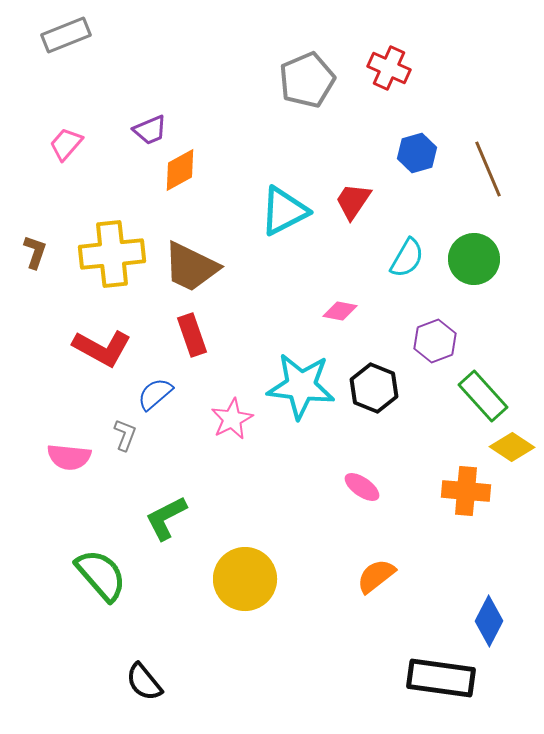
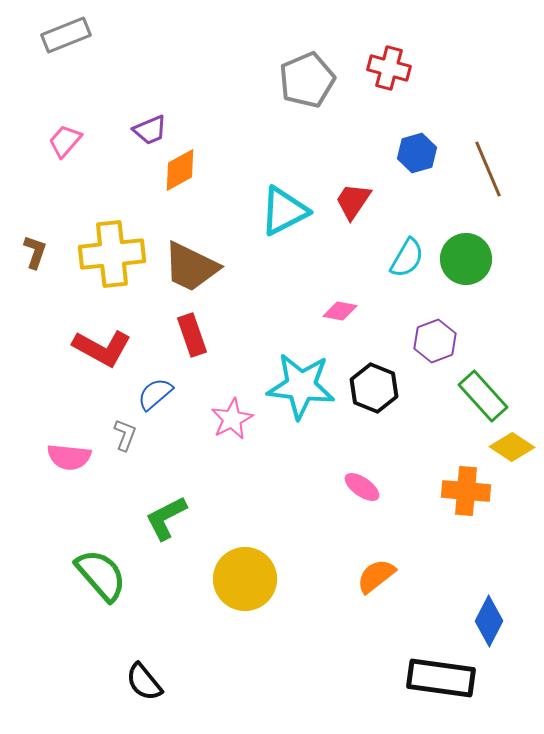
red cross: rotated 9 degrees counterclockwise
pink trapezoid: moved 1 px left, 3 px up
green circle: moved 8 px left
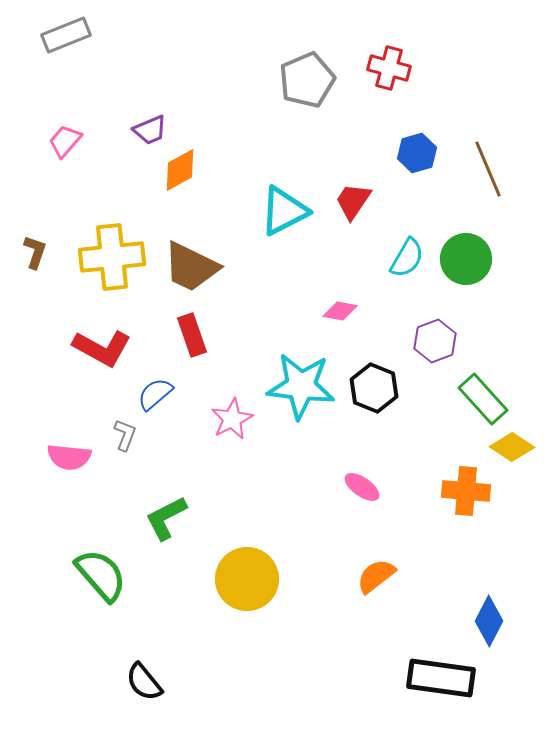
yellow cross: moved 3 px down
green rectangle: moved 3 px down
yellow circle: moved 2 px right
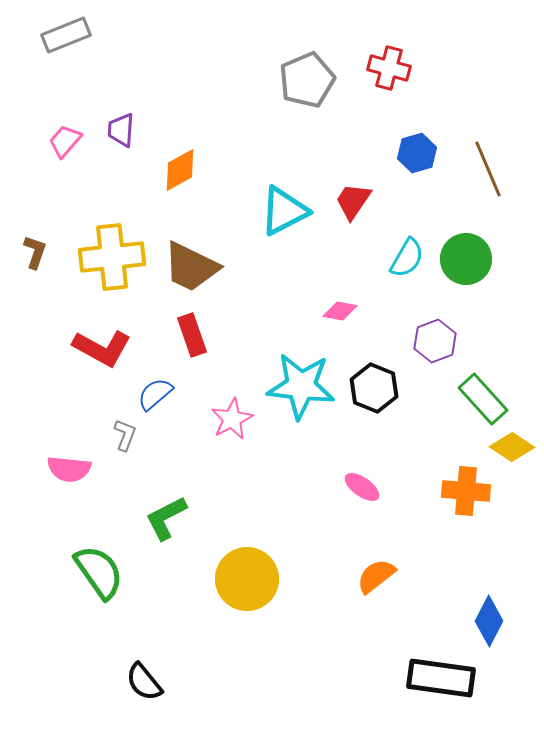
purple trapezoid: moved 29 px left; rotated 117 degrees clockwise
pink semicircle: moved 12 px down
green semicircle: moved 2 px left, 3 px up; rotated 6 degrees clockwise
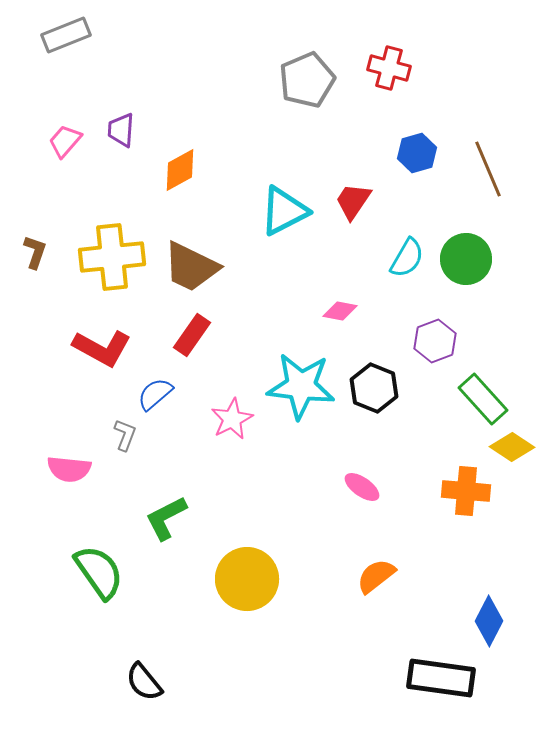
red rectangle: rotated 54 degrees clockwise
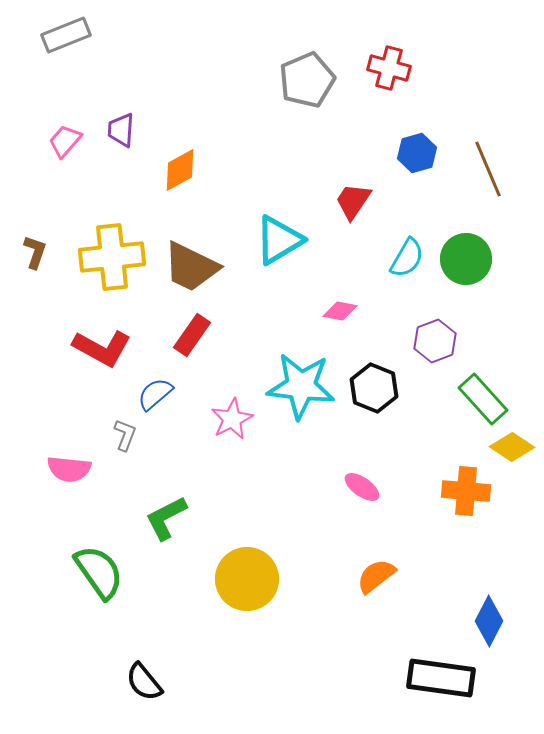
cyan triangle: moved 5 px left, 29 px down; rotated 4 degrees counterclockwise
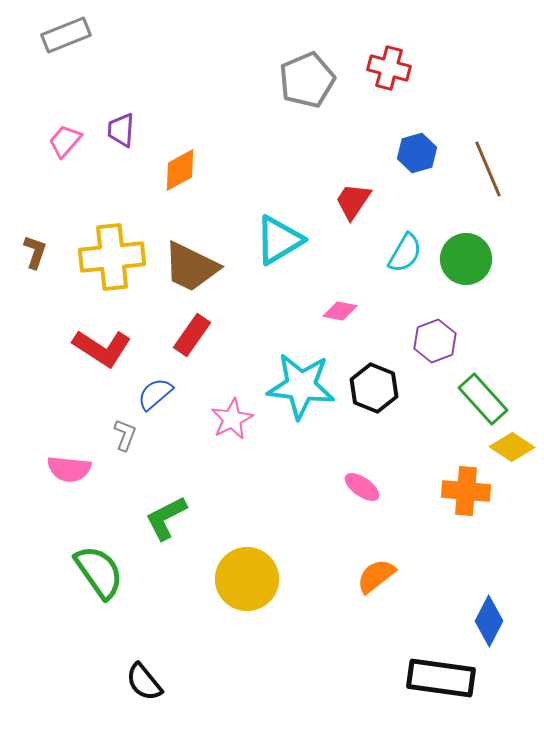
cyan semicircle: moved 2 px left, 5 px up
red L-shape: rotated 4 degrees clockwise
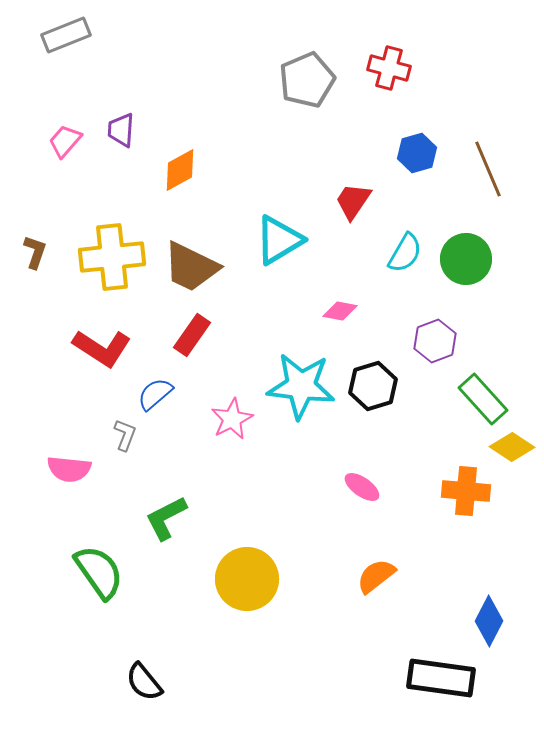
black hexagon: moved 1 px left, 2 px up; rotated 21 degrees clockwise
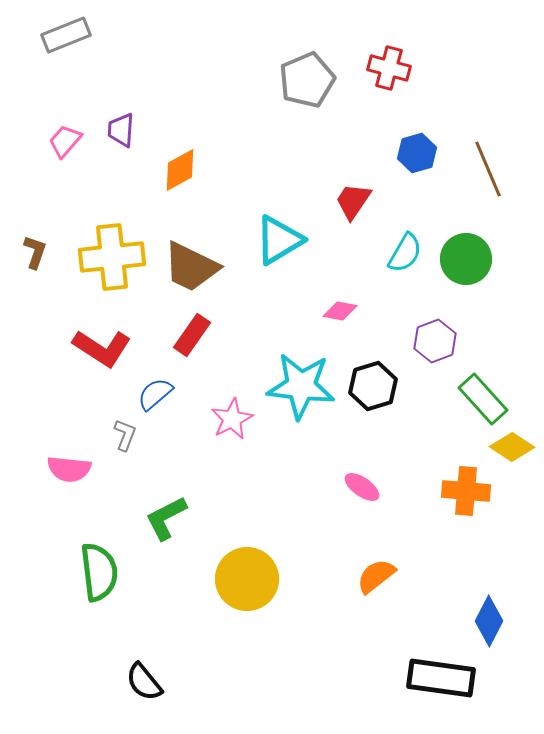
green semicircle: rotated 28 degrees clockwise
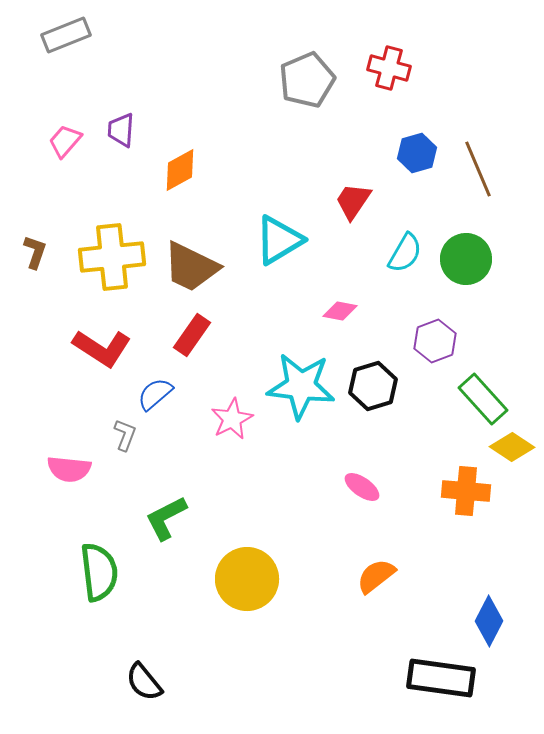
brown line: moved 10 px left
